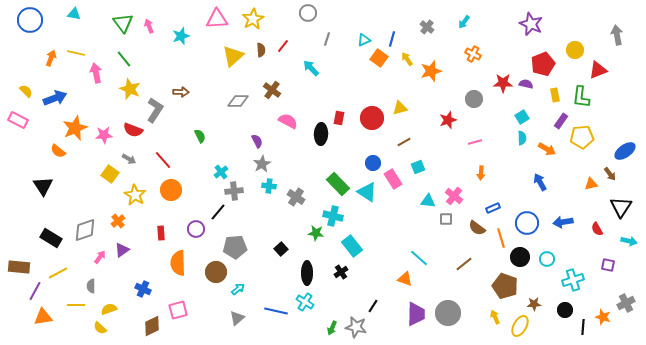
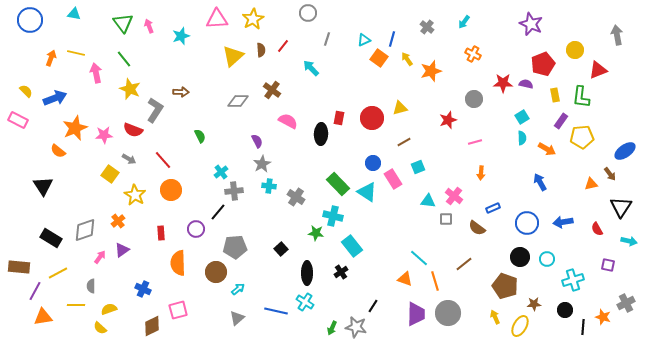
orange line at (501, 238): moved 66 px left, 43 px down
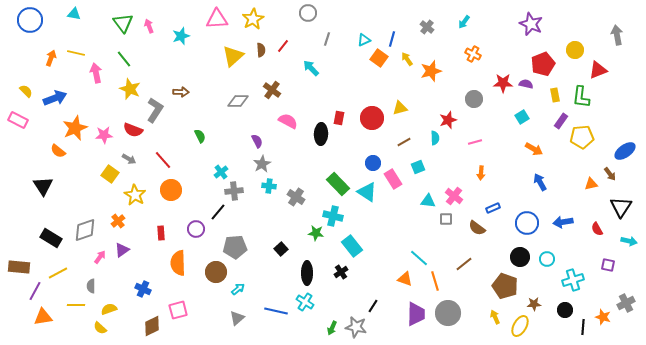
cyan semicircle at (522, 138): moved 87 px left
orange arrow at (547, 149): moved 13 px left
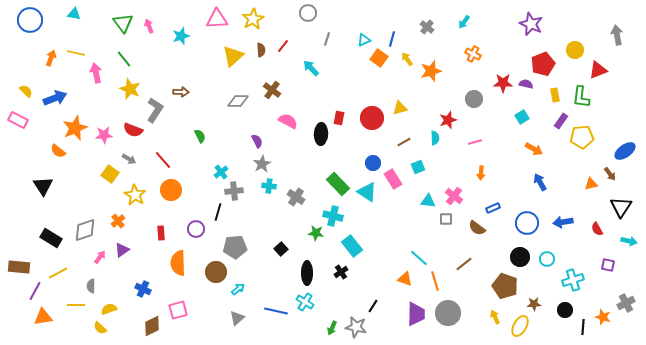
black line at (218, 212): rotated 24 degrees counterclockwise
